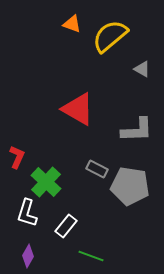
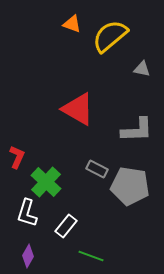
gray triangle: rotated 18 degrees counterclockwise
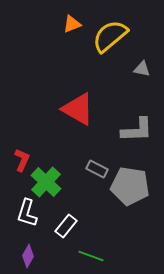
orange triangle: rotated 42 degrees counterclockwise
red L-shape: moved 5 px right, 3 px down
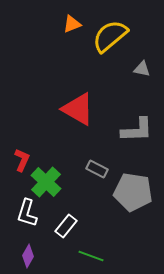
gray pentagon: moved 3 px right, 6 px down
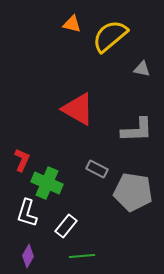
orange triangle: rotated 36 degrees clockwise
green cross: moved 1 px right, 1 px down; rotated 20 degrees counterclockwise
green line: moved 9 px left; rotated 25 degrees counterclockwise
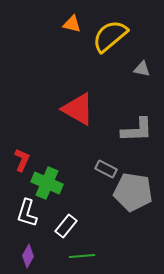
gray rectangle: moved 9 px right
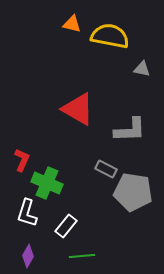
yellow semicircle: rotated 51 degrees clockwise
gray L-shape: moved 7 px left
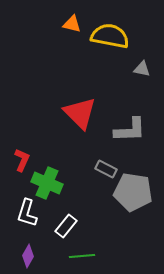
red triangle: moved 2 px right, 4 px down; rotated 15 degrees clockwise
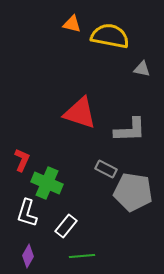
red triangle: rotated 27 degrees counterclockwise
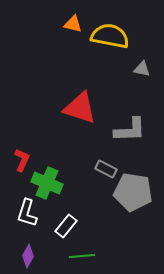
orange triangle: moved 1 px right
red triangle: moved 5 px up
